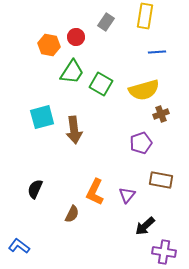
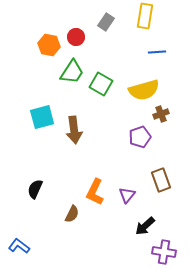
purple pentagon: moved 1 px left, 6 px up
brown rectangle: rotated 60 degrees clockwise
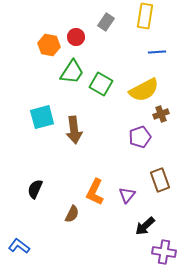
yellow semicircle: rotated 12 degrees counterclockwise
brown rectangle: moved 1 px left
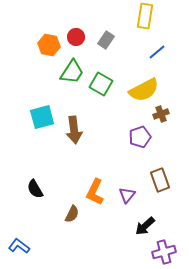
gray rectangle: moved 18 px down
blue line: rotated 36 degrees counterclockwise
black semicircle: rotated 54 degrees counterclockwise
purple cross: rotated 25 degrees counterclockwise
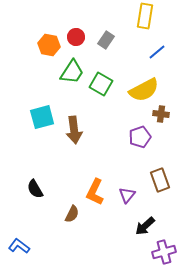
brown cross: rotated 28 degrees clockwise
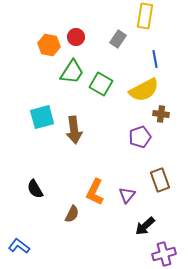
gray rectangle: moved 12 px right, 1 px up
blue line: moved 2 px left, 7 px down; rotated 60 degrees counterclockwise
purple cross: moved 2 px down
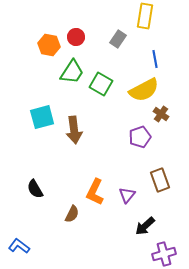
brown cross: rotated 28 degrees clockwise
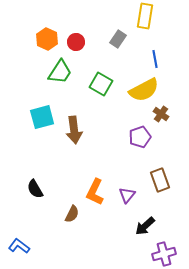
red circle: moved 5 px down
orange hexagon: moved 2 px left, 6 px up; rotated 15 degrees clockwise
green trapezoid: moved 12 px left
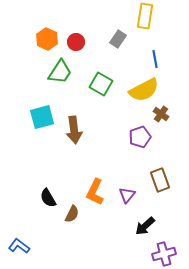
black semicircle: moved 13 px right, 9 px down
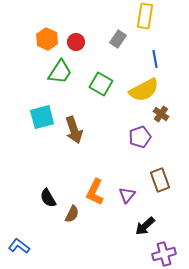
brown arrow: rotated 12 degrees counterclockwise
